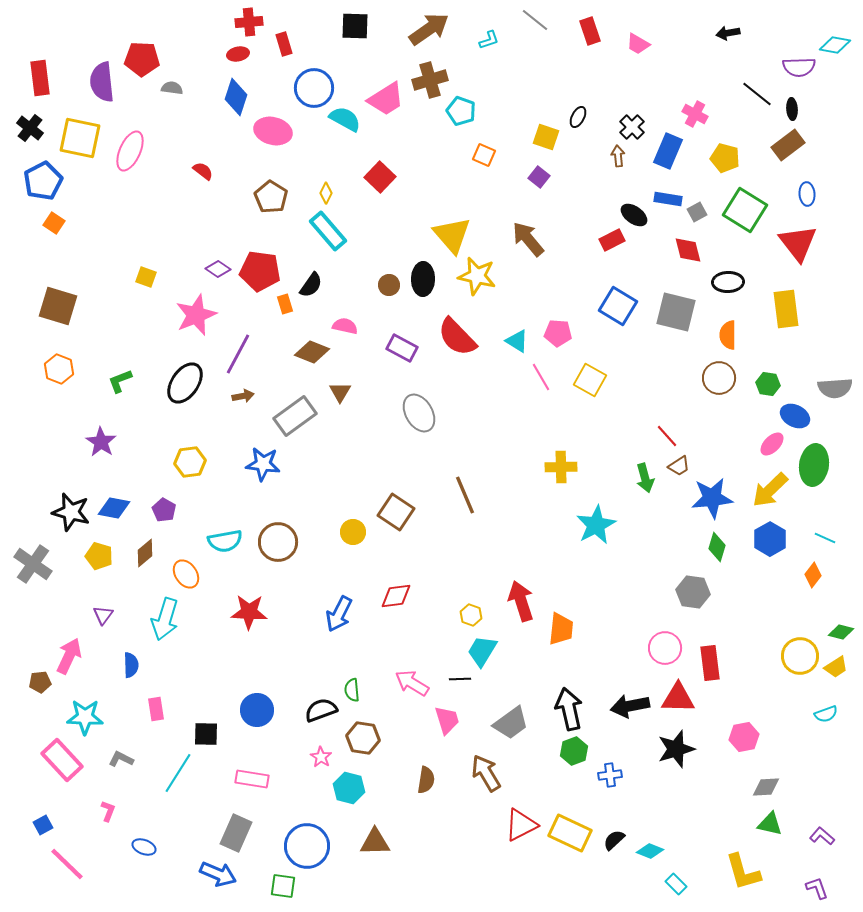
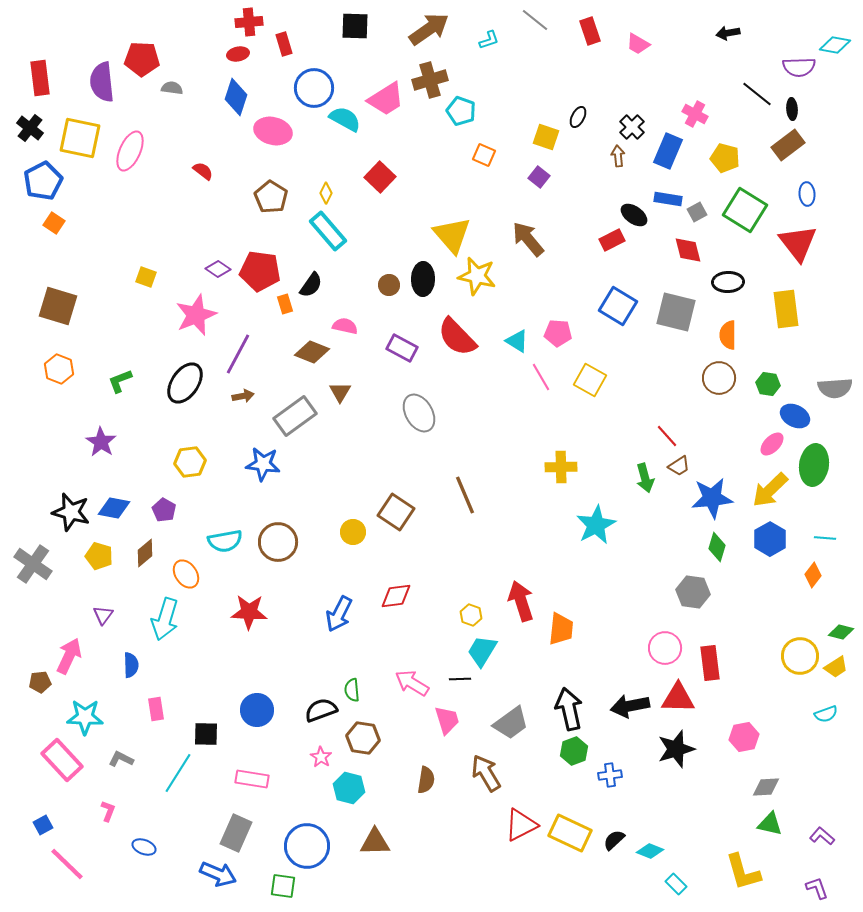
cyan line at (825, 538): rotated 20 degrees counterclockwise
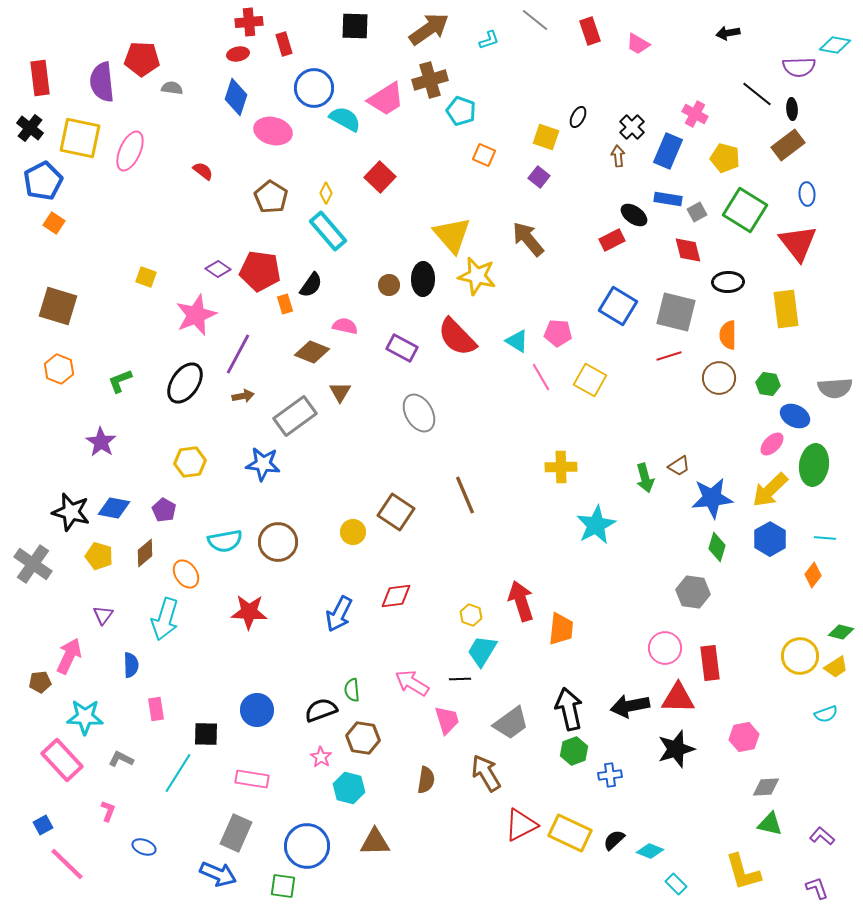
red line at (667, 436): moved 2 px right, 80 px up; rotated 65 degrees counterclockwise
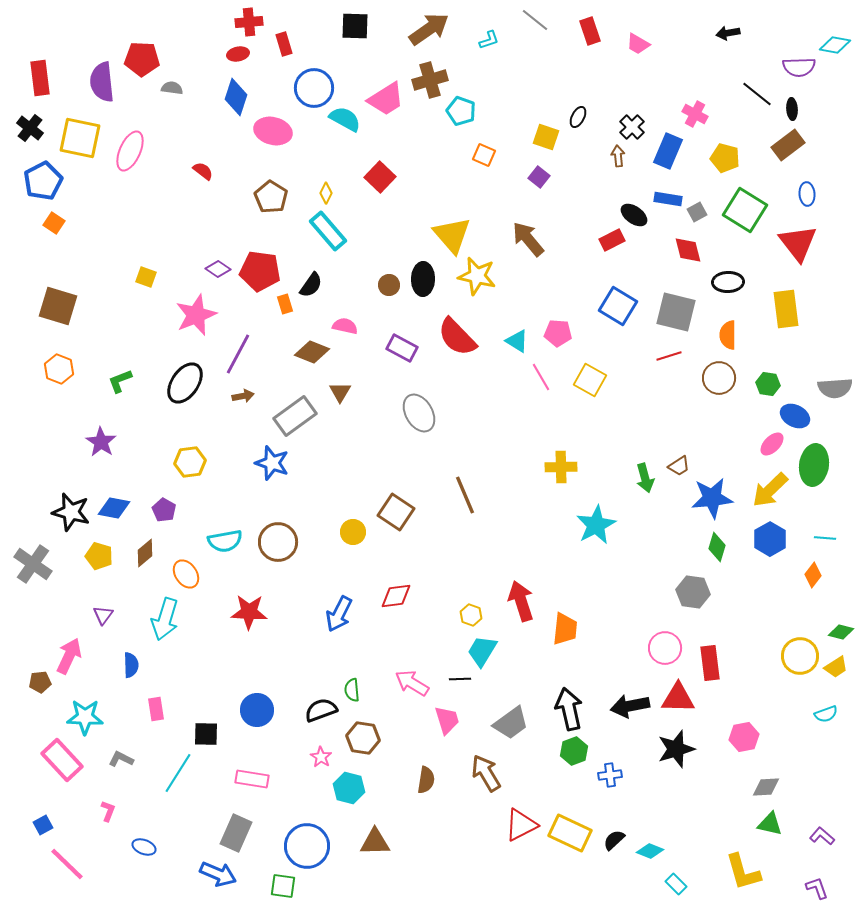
blue star at (263, 464): moved 9 px right, 1 px up; rotated 12 degrees clockwise
orange trapezoid at (561, 629): moved 4 px right
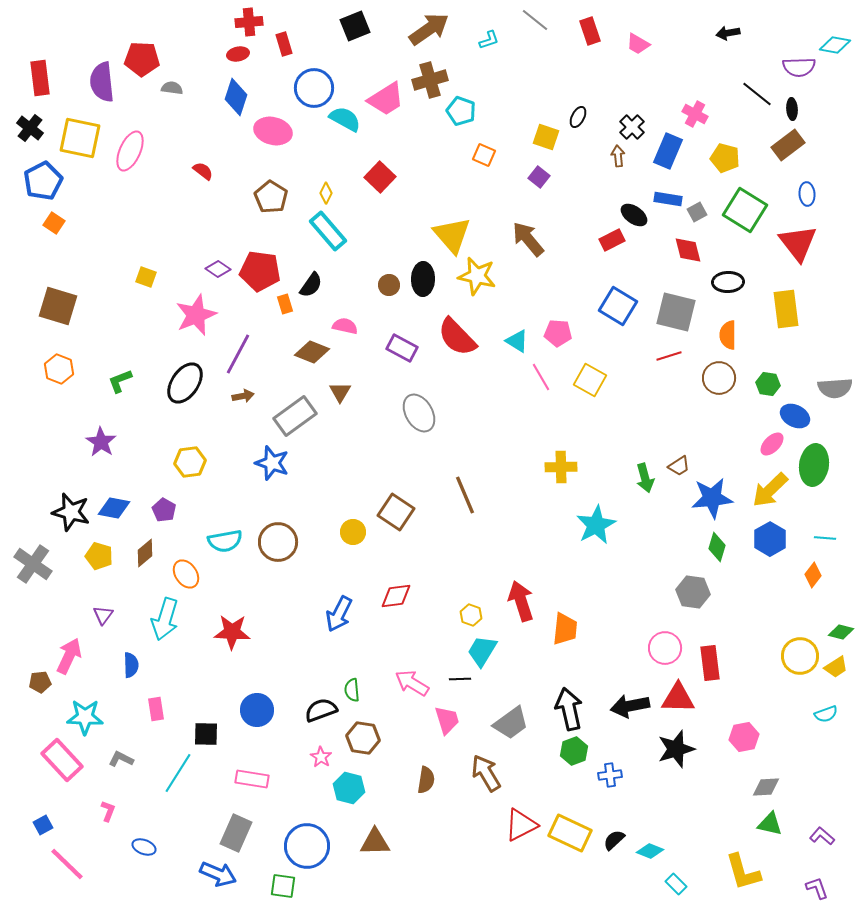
black square at (355, 26): rotated 24 degrees counterclockwise
red star at (249, 612): moved 17 px left, 20 px down
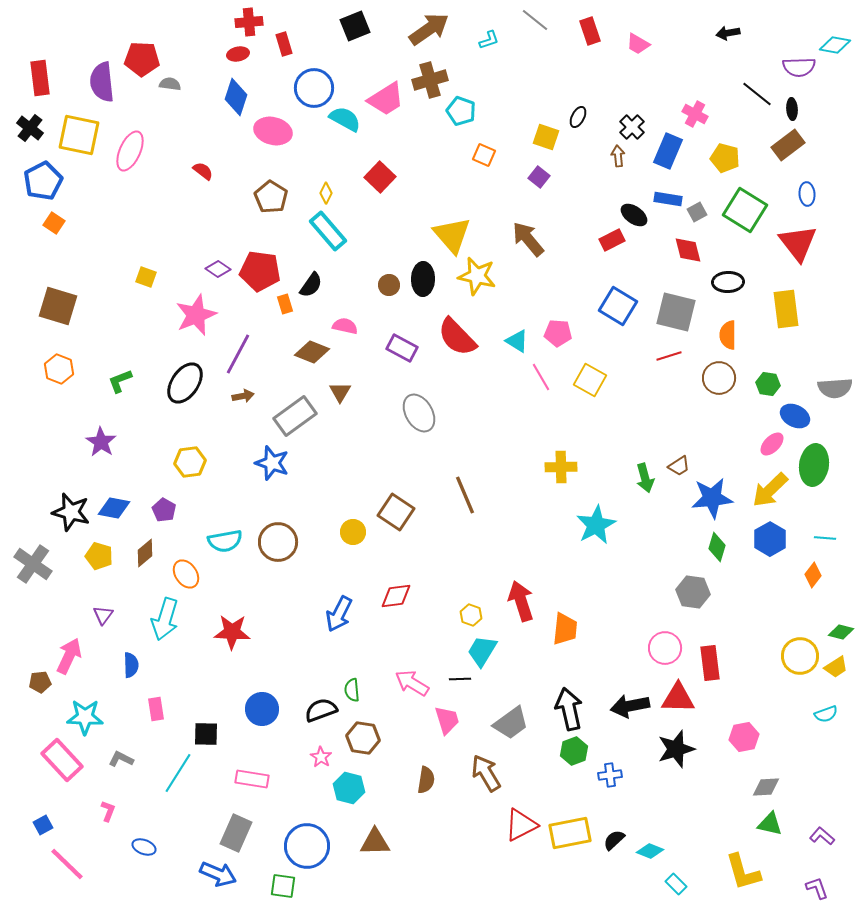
gray semicircle at (172, 88): moved 2 px left, 4 px up
yellow square at (80, 138): moved 1 px left, 3 px up
blue circle at (257, 710): moved 5 px right, 1 px up
yellow rectangle at (570, 833): rotated 36 degrees counterclockwise
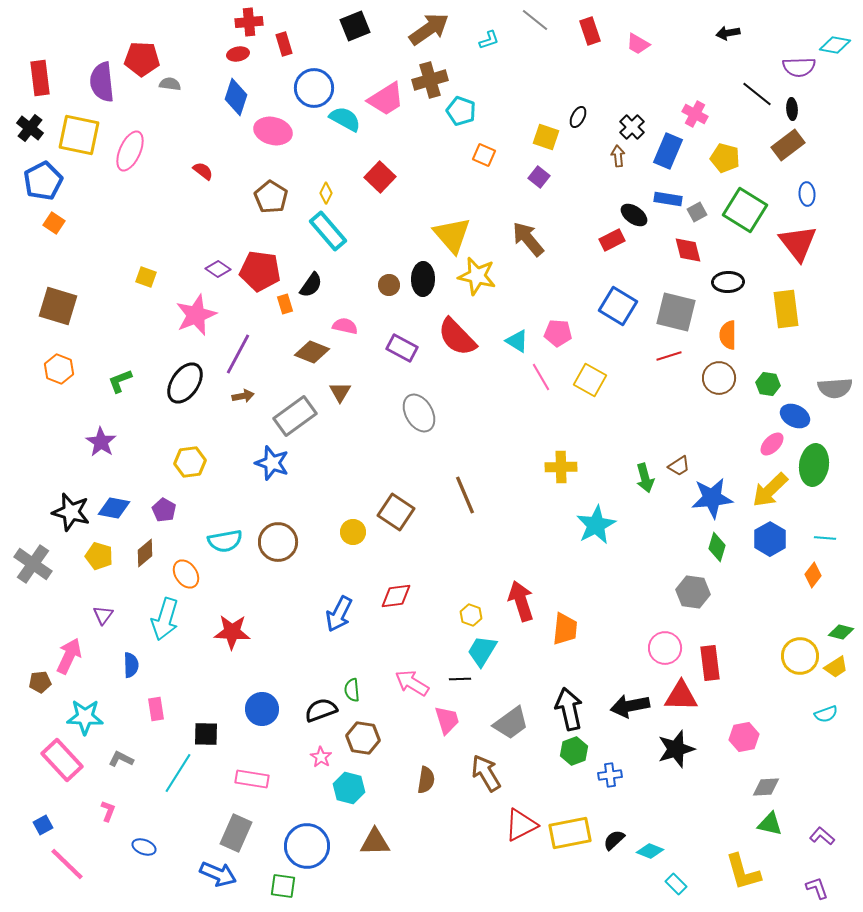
red triangle at (678, 698): moved 3 px right, 2 px up
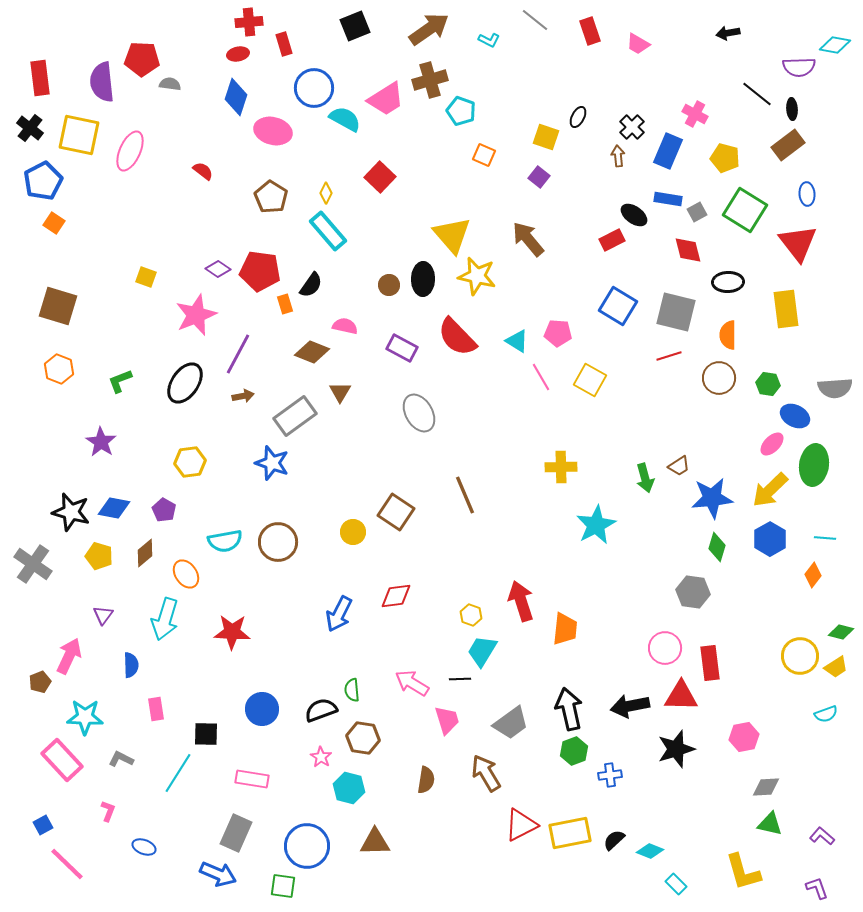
cyan L-shape at (489, 40): rotated 45 degrees clockwise
brown pentagon at (40, 682): rotated 15 degrees counterclockwise
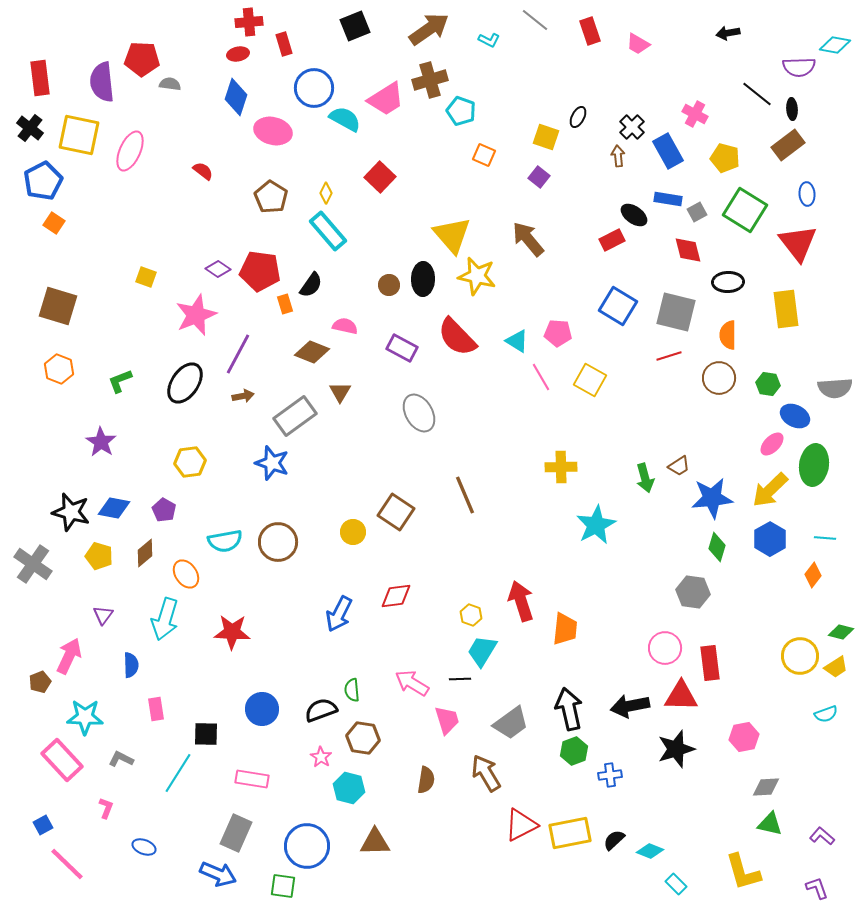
blue rectangle at (668, 151): rotated 52 degrees counterclockwise
pink L-shape at (108, 811): moved 2 px left, 3 px up
